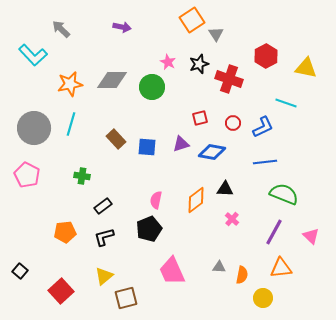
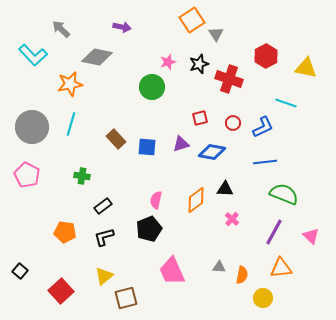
pink star at (168, 62): rotated 28 degrees clockwise
gray diamond at (112, 80): moved 15 px left, 23 px up; rotated 12 degrees clockwise
gray circle at (34, 128): moved 2 px left, 1 px up
orange pentagon at (65, 232): rotated 15 degrees clockwise
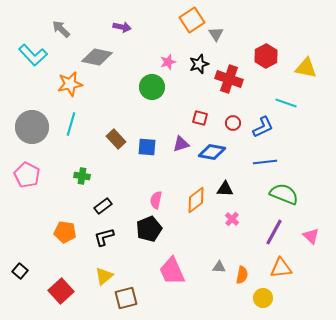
red square at (200, 118): rotated 28 degrees clockwise
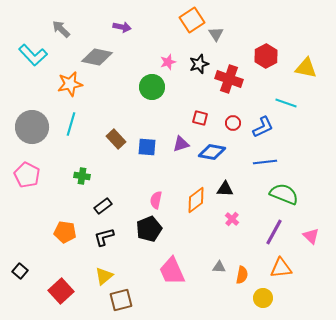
brown square at (126, 298): moved 5 px left, 2 px down
